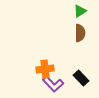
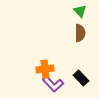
green triangle: rotated 40 degrees counterclockwise
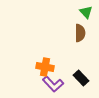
green triangle: moved 6 px right, 1 px down
orange cross: moved 2 px up; rotated 18 degrees clockwise
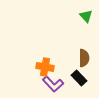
green triangle: moved 4 px down
brown semicircle: moved 4 px right, 25 px down
black rectangle: moved 2 px left
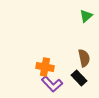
green triangle: rotated 32 degrees clockwise
brown semicircle: rotated 12 degrees counterclockwise
purple L-shape: moved 1 px left
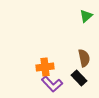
orange cross: rotated 18 degrees counterclockwise
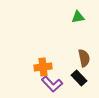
green triangle: moved 8 px left, 1 px down; rotated 32 degrees clockwise
orange cross: moved 2 px left
